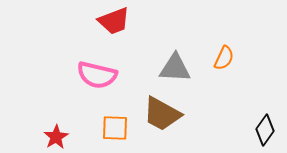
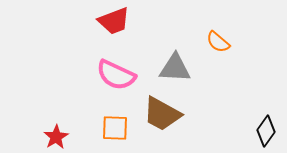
orange semicircle: moved 6 px left, 16 px up; rotated 105 degrees clockwise
pink semicircle: moved 19 px right; rotated 12 degrees clockwise
black diamond: moved 1 px right, 1 px down
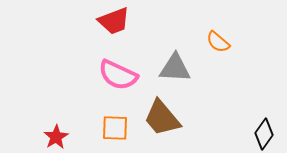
pink semicircle: moved 2 px right
brown trapezoid: moved 4 px down; rotated 21 degrees clockwise
black diamond: moved 2 px left, 3 px down
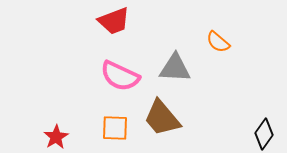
pink semicircle: moved 2 px right, 1 px down
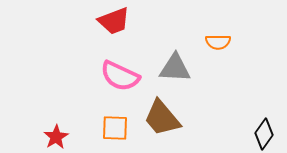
orange semicircle: rotated 40 degrees counterclockwise
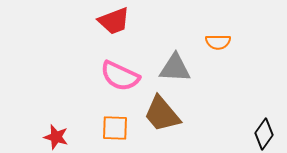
brown trapezoid: moved 4 px up
red star: rotated 25 degrees counterclockwise
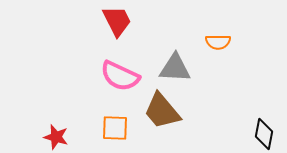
red trapezoid: moved 3 px right; rotated 96 degrees counterclockwise
brown trapezoid: moved 3 px up
black diamond: rotated 24 degrees counterclockwise
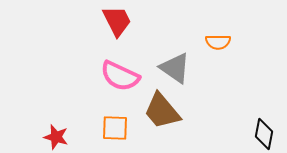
gray triangle: rotated 32 degrees clockwise
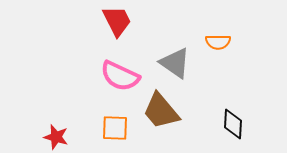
gray triangle: moved 5 px up
brown trapezoid: moved 1 px left
black diamond: moved 31 px left, 10 px up; rotated 8 degrees counterclockwise
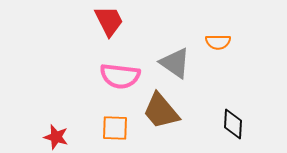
red trapezoid: moved 8 px left
pink semicircle: rotated 18 degrees counterclockwise
